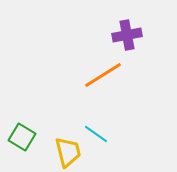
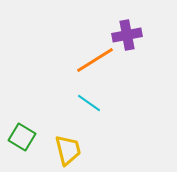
orange line: moved 8 px left, 15 px up
cyan line: moved 7 px left, 31 px up
yellow trapezoid: moved 2 px up
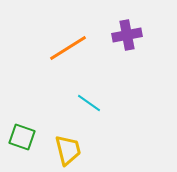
orange line: moved 27 px left, 12 px up
green square: rotated 12 degrees counterclockwise
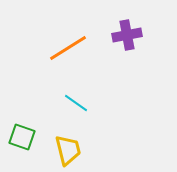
cyan line: moved 13 px left
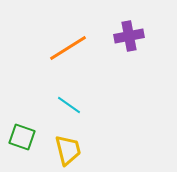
purple cross: moved 2 px right, 1 px down
cyan line: moved 7 px left, 2 px down
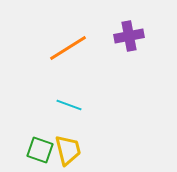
cyan line: rotated 15 degrees counterclockwise
green square: moved 18 px right, 13 px down
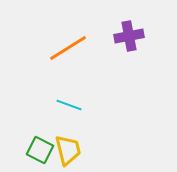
green square: rotated 8 degrees clockwise
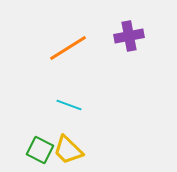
yellow trapezoid: rotated 148 degrees clockwise
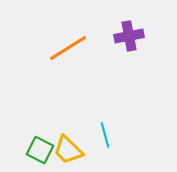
cyan line: moved 36 px right, 30 px down; rotated 55 degrees clockwise
